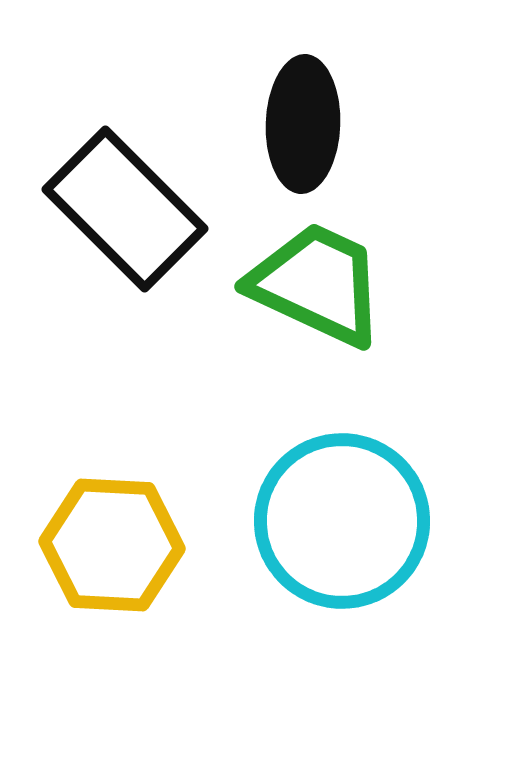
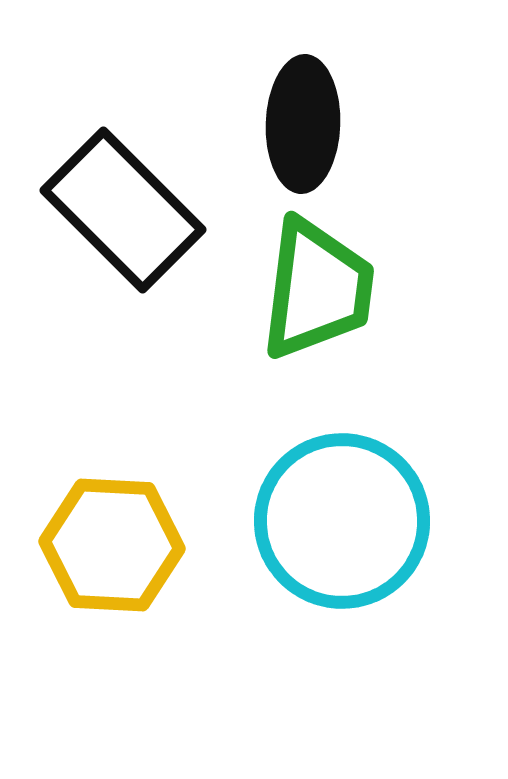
black rectangle: moved 2 px left, 1 px down
green trapezoid: moved 5 px down; rotated 72 degrees clockwise
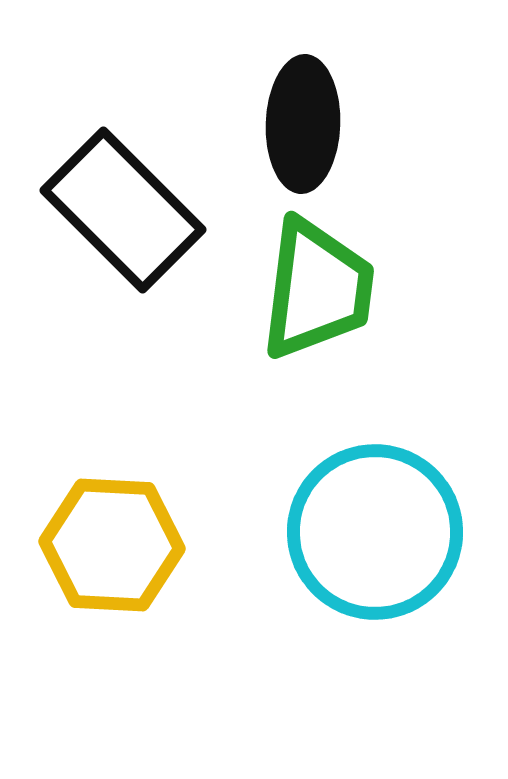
cyan circle: moved 33 px right, 11 px down
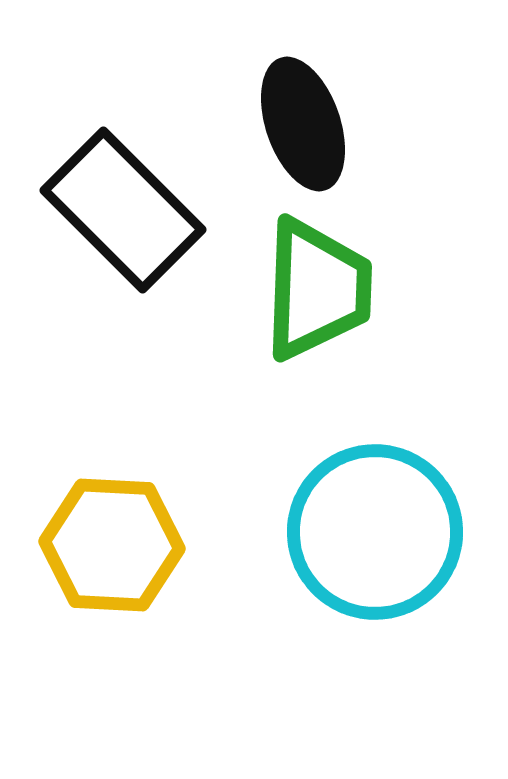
black ellipse: rotated 21 degrees counterclockwise
green trapezoid: rotated 5 degrees counterclockwise
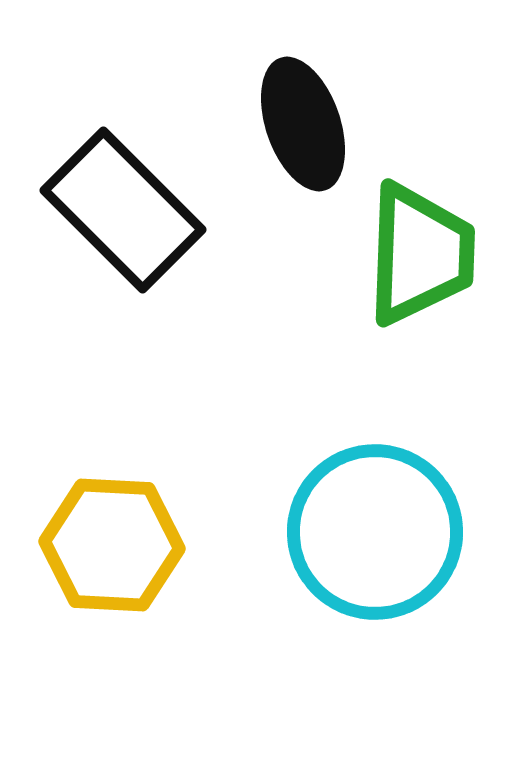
green trapezoid: moved 103 px right, 35 px up
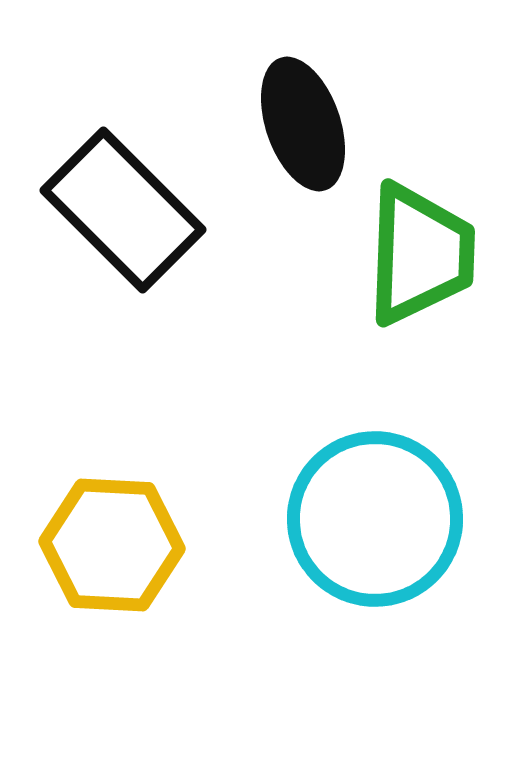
cyan circle: moved 13 px up
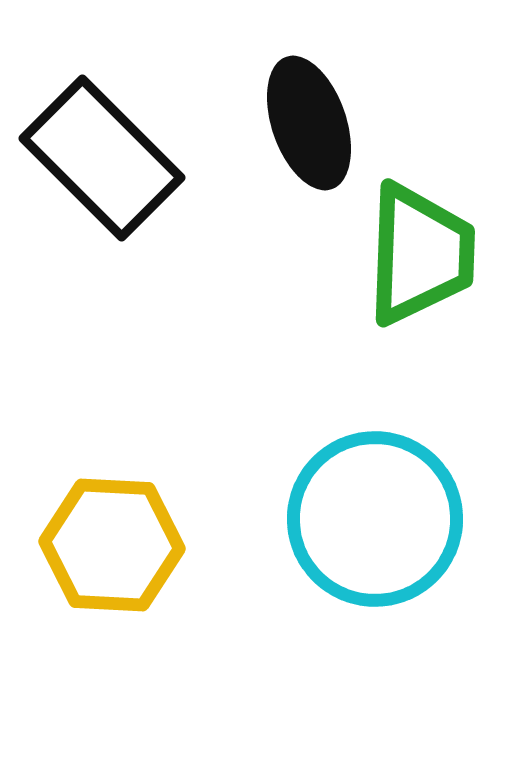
black ellipse: moved 6 px right, 1 px up
black rectangle: moved 21 px left, 52 px up
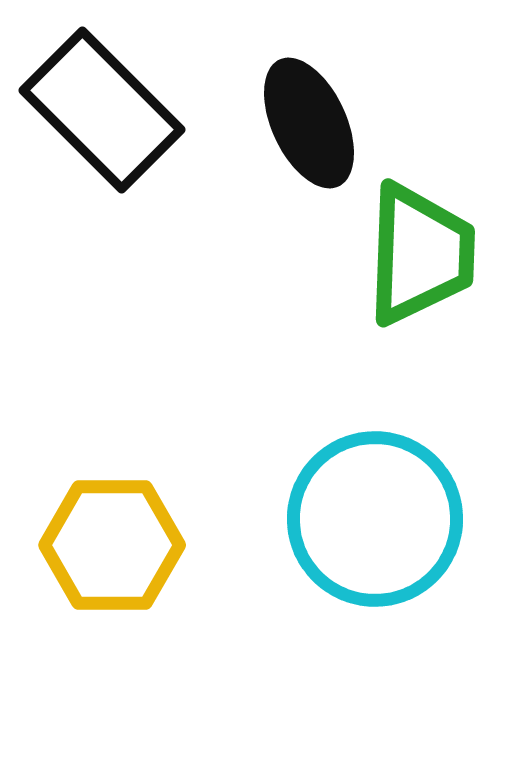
black ellipse: rotated 6 degrees counterclockwise
black rectangle: moved 48 px up
yellow hexagon: rotated 3 degrees counterclockwise
